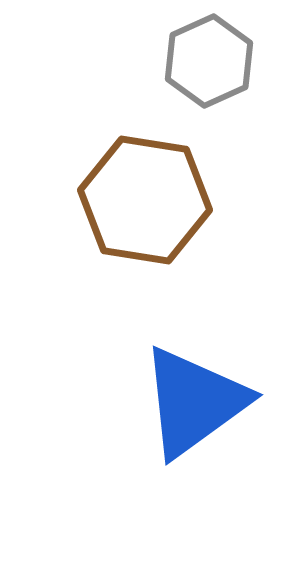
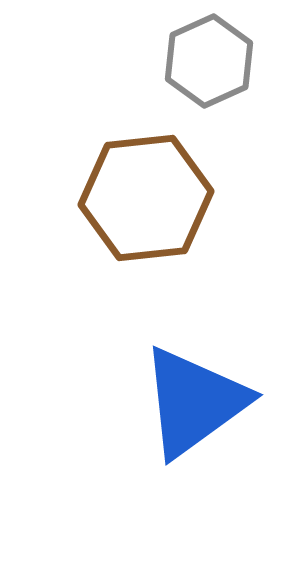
brown hexagon: moved 1 px right, 2 px up; rotated 15 degrees counterclockwise
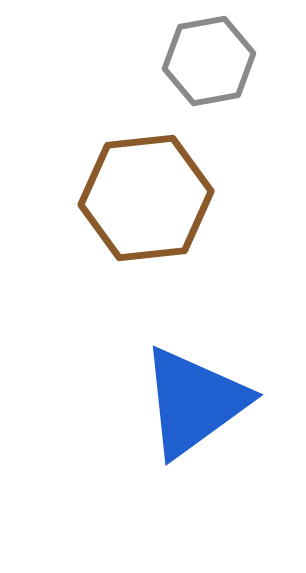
gray hexagon: rotated 14 degrees clockwise
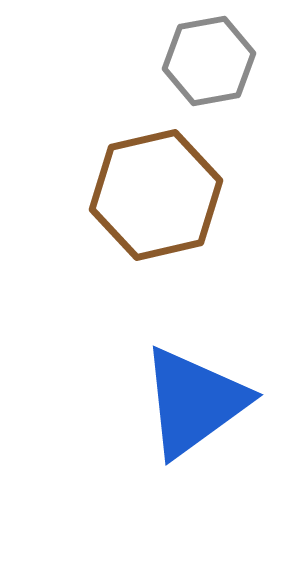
brown hexagon: moved 10 px right, 3 px up; rotated 7 degrees counterclockwise
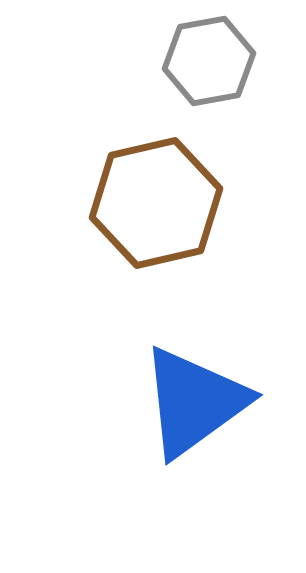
brown hexagon: moved 8 px down
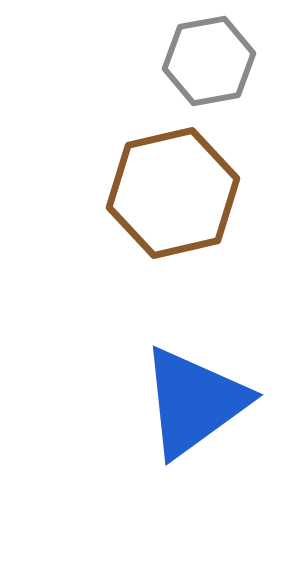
brown hexagon: moved 17 px right, 10 px up
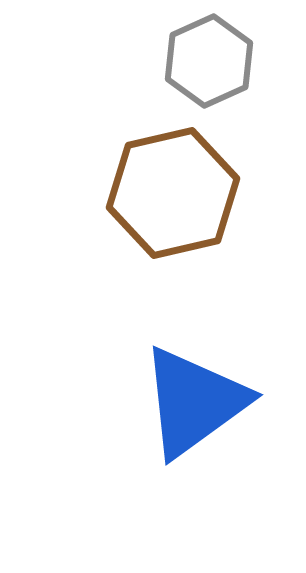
gray hexagon: rotated 14 degrees counterclockwise
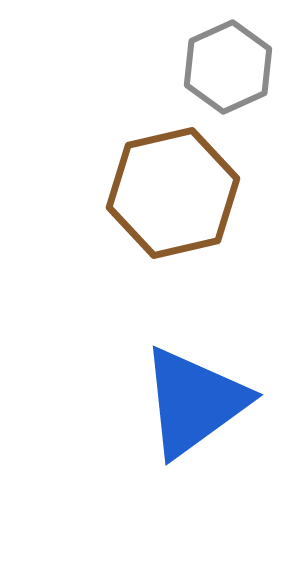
gray hexagon: moved 19 px right, 6 px down
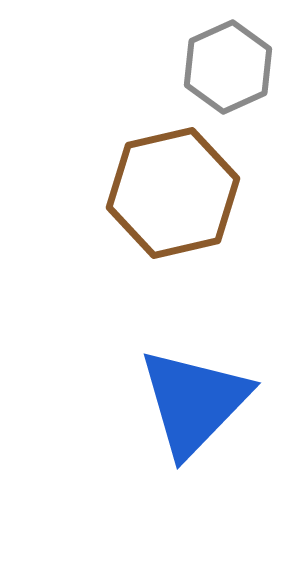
blue triangle: rotated 10 degrees counterclockwise
